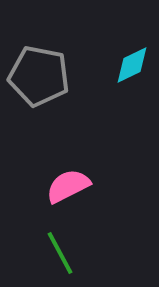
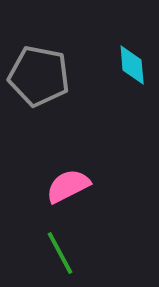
cyan diamond: rotated 69 degrees counterclockwise
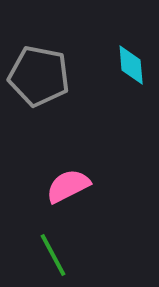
cyan diamond: moved 1 px left
green line: moved 7 px left, 2 px down
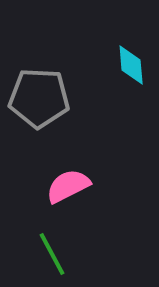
gray pentagon: moved 22 px down; rotated 8 degrees counterclockwise
green line: moved 1 px left, 1 px up
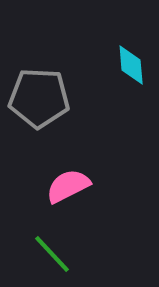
green line: rotated 15 degrees counterclockwise
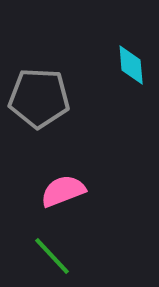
pink semicircle: moved 5 px left, 5 px down; rotated 6 degrees clockwise
green line: moved 2 px down
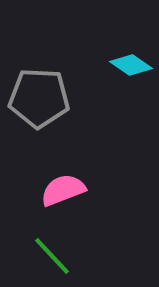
cyan diamond: rotated 51 degrees counterclockwise
pink semicircle: moved 1 px up
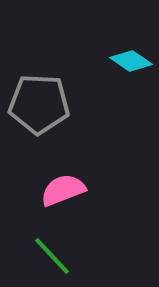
cyan diamond: moved 4 px up
gray pentagon: moved 6 px down
